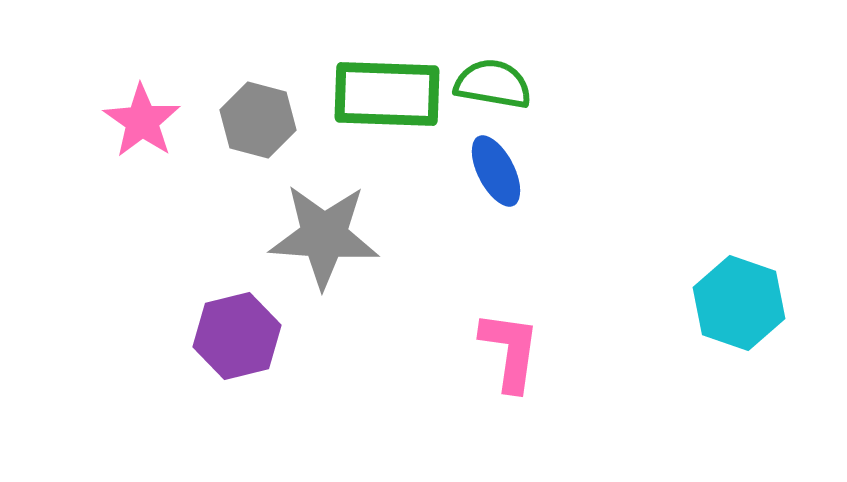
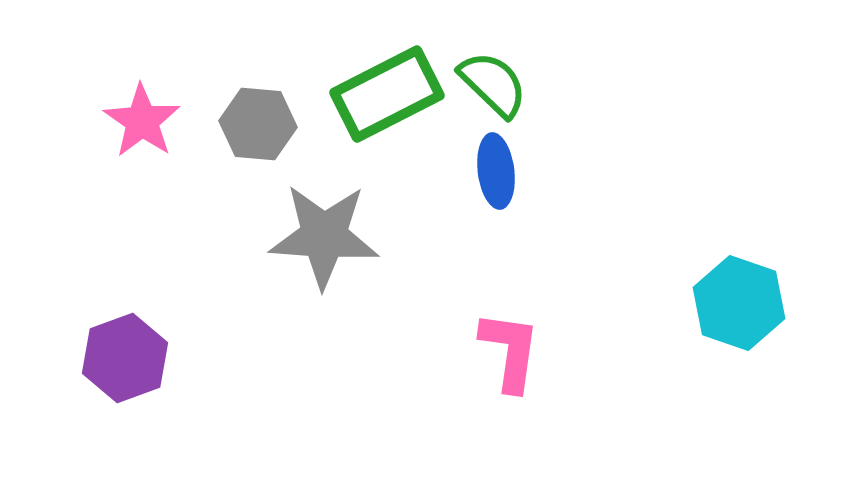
green semicircle: rotated 34 degrees clockwise
green rectangle: rotated 29 degrees counterclockwise
gray hexagon: moved 4 px down; rotated 10 degrees counterclockwise
blue ellipse: rotated 20 degrees clockwise
purple hexagon: moved 112 px left, 22 px down; rotated 6 degrees counterclockwise
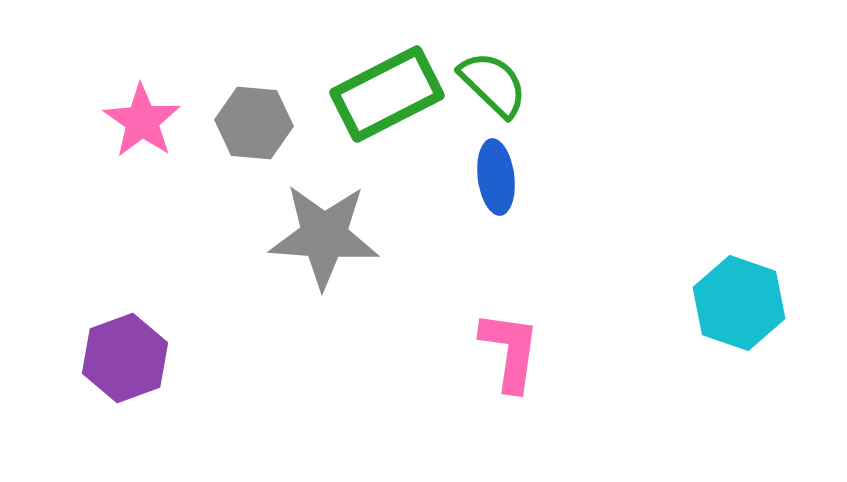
gray hexagon: moved 4 px left, 1 px up
blue ellipse: moved 6 px down
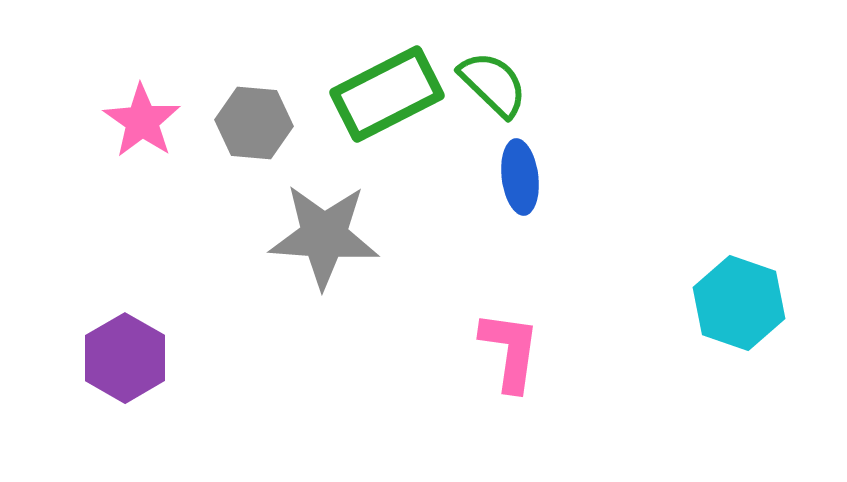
blue ellipse: moved 24 px right
purple hexagon: rotated 10 degrees counterclockwise
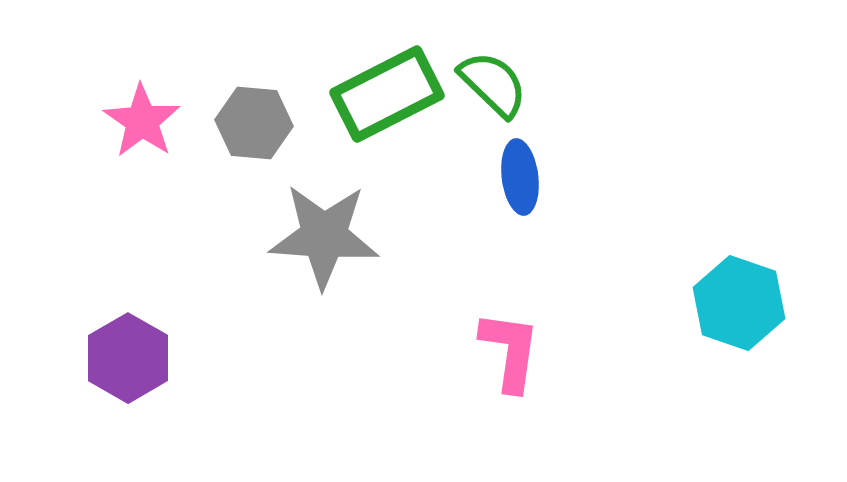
purple hexagon: moved 3 px right
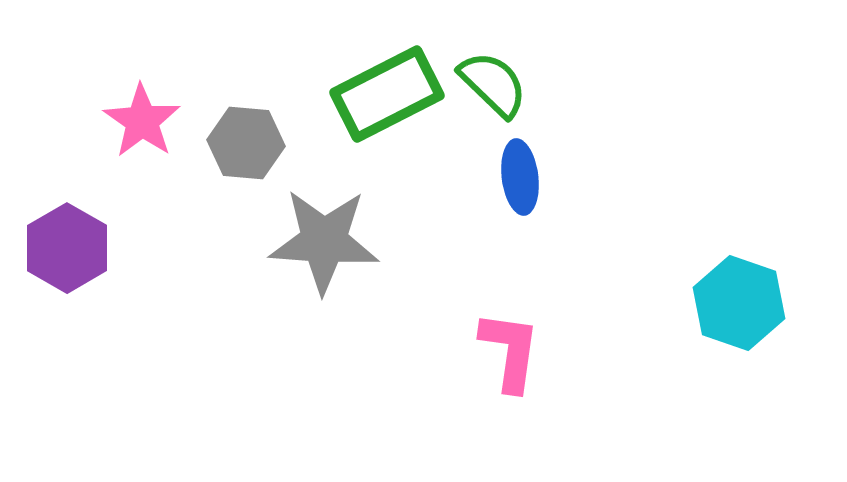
gray hexagon: moved 8 px left, 20 px down
gray star: moved 5 px down
purple hexagon: moved 61 px left, 110 px up
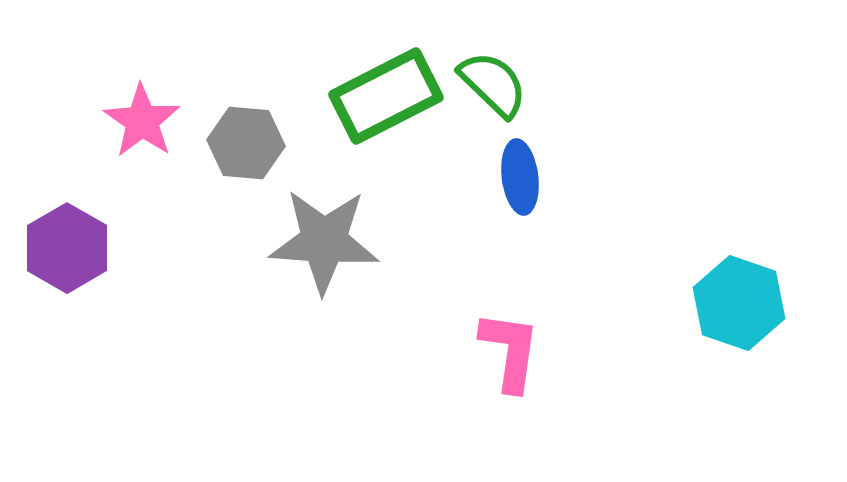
green rectangle: moved 1 px left, 2 px down
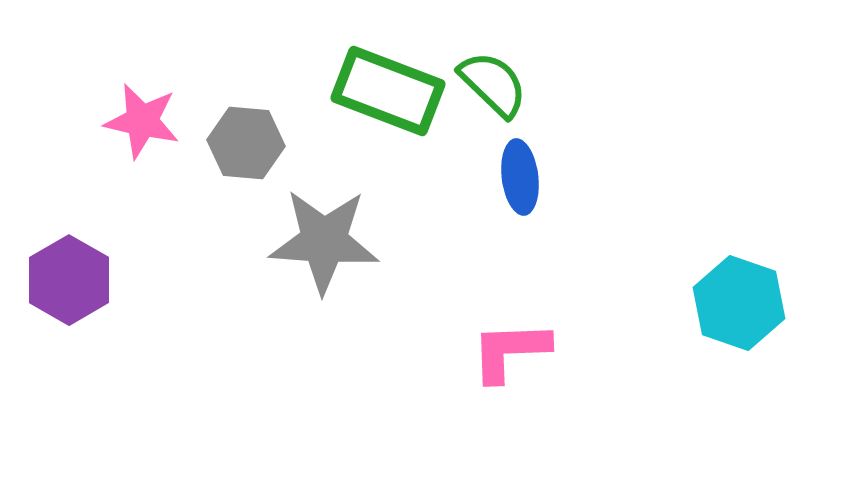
green rectangle: moved 2 px right, 5 px up; rotated 48 degrees clockwise
pink star: rotated 22 degrees counterclockwise
purple hexagon: moved 2 px right, 32 px down
pink L-shape: rotated 100 degrees counterclockwise
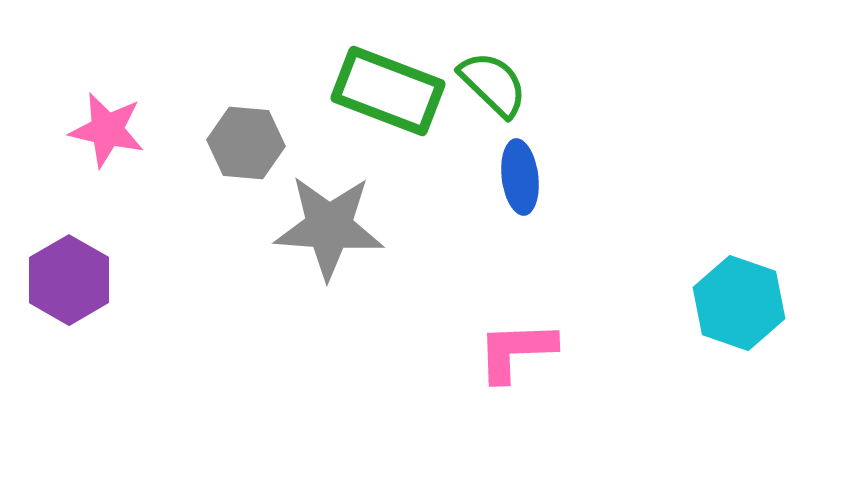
pink star: moved 35 px left, 9 px down
gray star: moved 5 px right, 14 px up
pink L-shape: moved 6 px right
